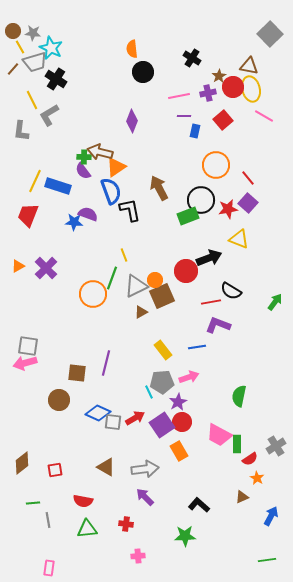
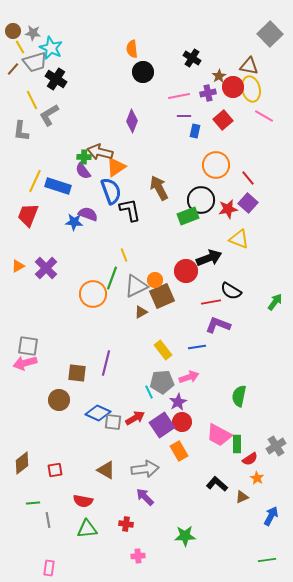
brown triangle at (106, 467): moved 3 px down
black L-shape at (199, 505): moved 18 px right, 21 px up
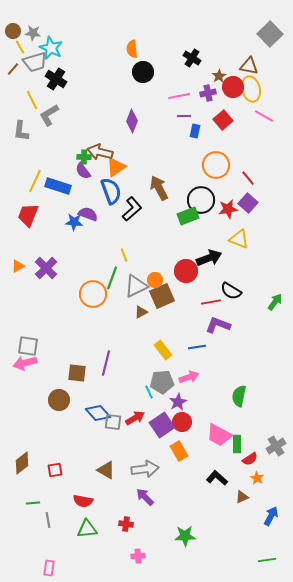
black L-shape at (130, 210): moved 2 px right, 1 px up; rotated 60 degrees clockwise
blue diamond at (98, 413): rotated 25 degrees clockwise
black L-shape at (217, 484): moved 6 px up
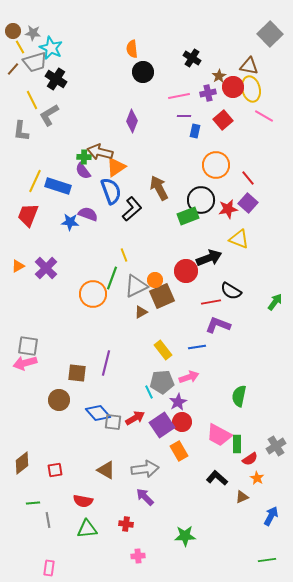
blue star at (74, 222): moved 4 px left
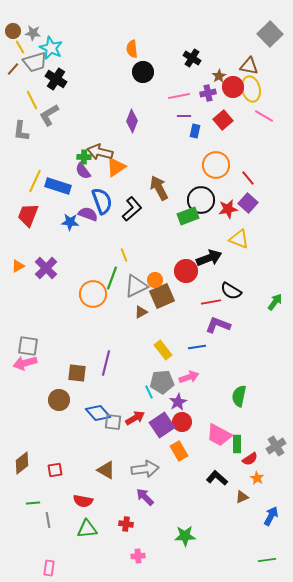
blue semicircle at (111, 191): moved 9 px left, 10 px down
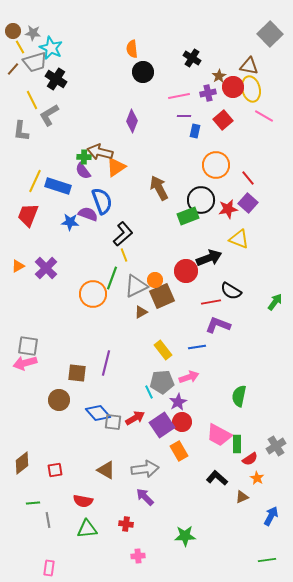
black L-shape at (132, 209): moved 9 px left, 25 px down
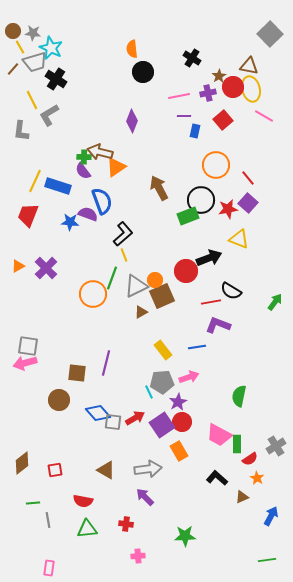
gray arrow at (145, 469): moved 3 px right
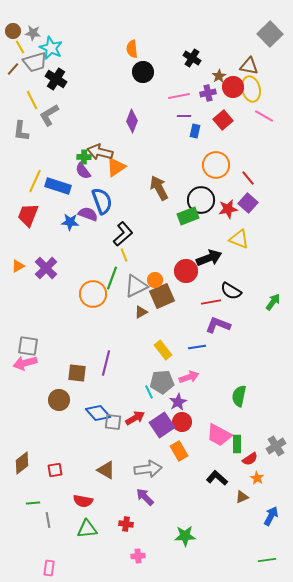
green arrow at (275, 302): moved 2 px left
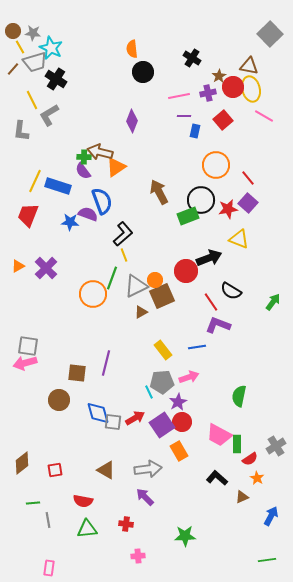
brown arrow at (159, 188): moved 4 px down
red line at (211, 302): rotated 66 degrees clockwise
blue diamond at (98, 413): rotated 25 degrees clockwise
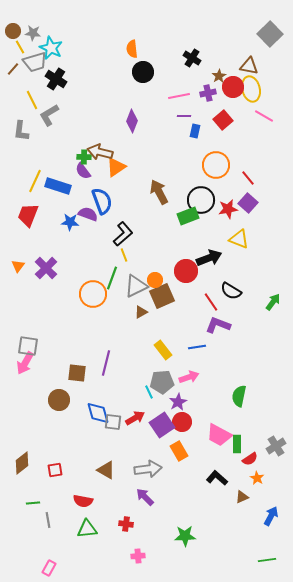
orange triangle at (18, 266): rotated 24 degrees counterclockwise
pink arrow at (25, 363): rotated 45 degrees counterclockwise
pink rectangle at (49, 568): rotated 21 degrees clockwise
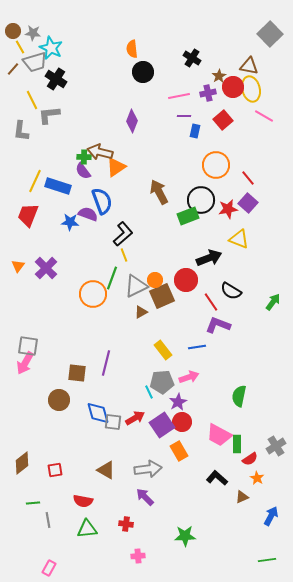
gray L-shape at (49, 115): rotated 25 degrees clockwise
red circle at (186, 271): moved 9 px down
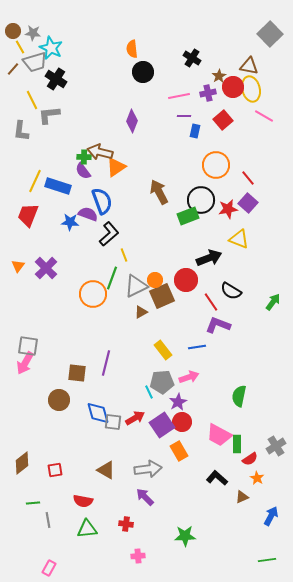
black L-shape at (123, 234): moved 14 px left
